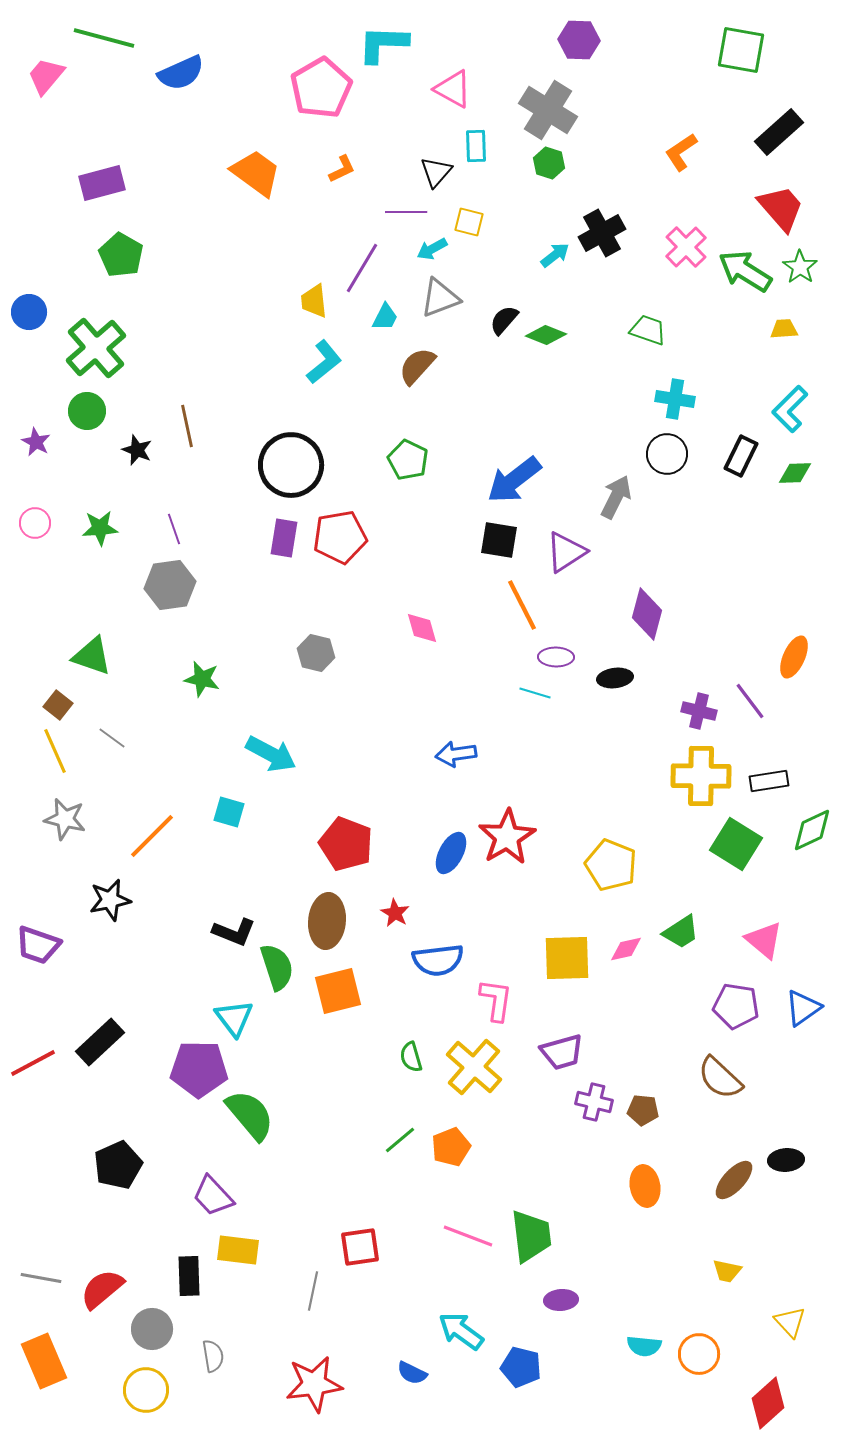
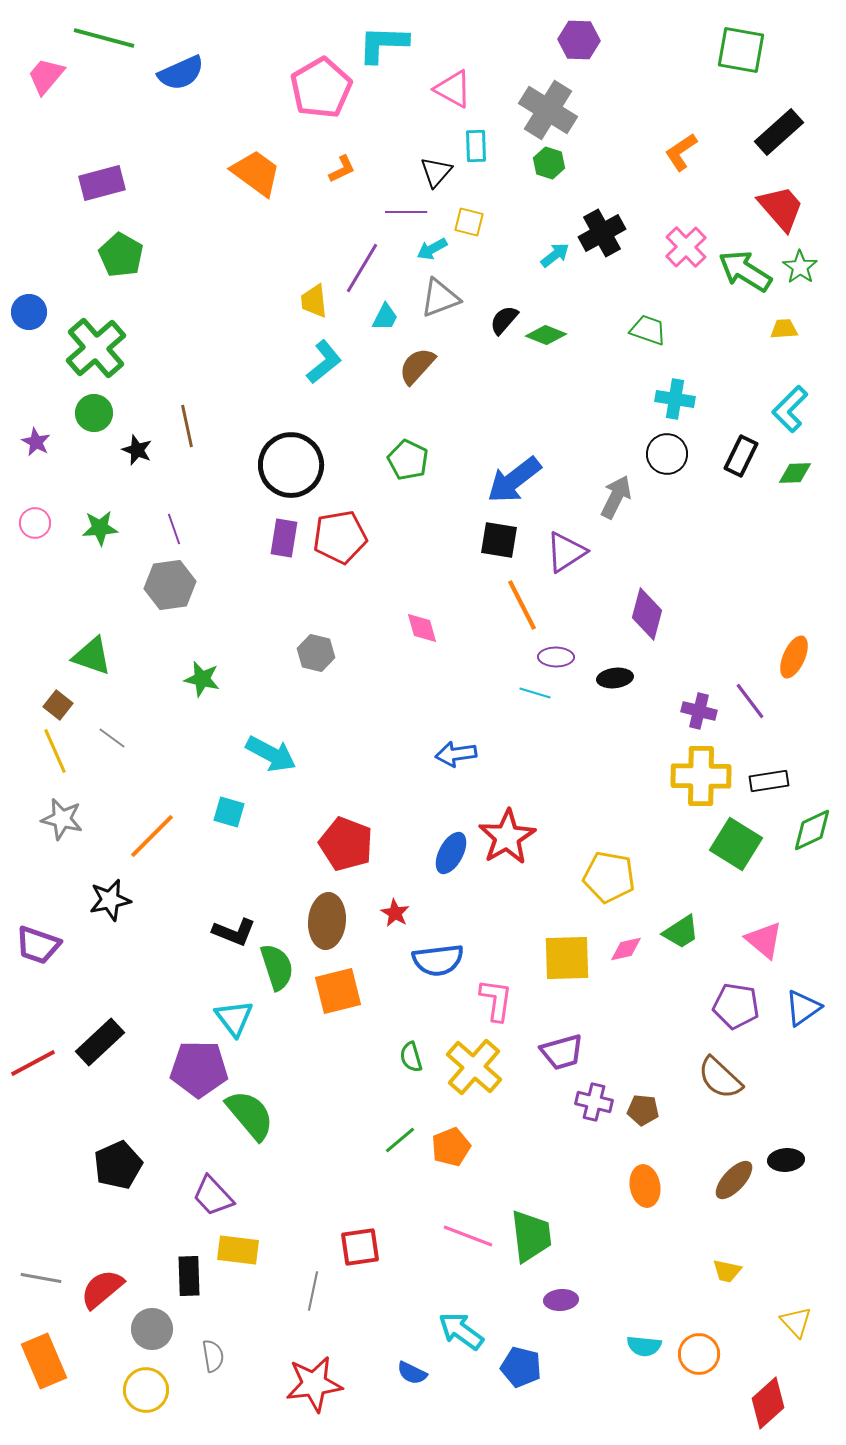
green circle at (87, 411): moved 7 px right, 2 px down
gray star at (65, 819): moved 3 px left
yellow pentagon at (611, 865): moved 2 px left, 12 px down; rotated 12 degrees counterclockwise
yellow triangle at (790, 1322): moved 6 px right
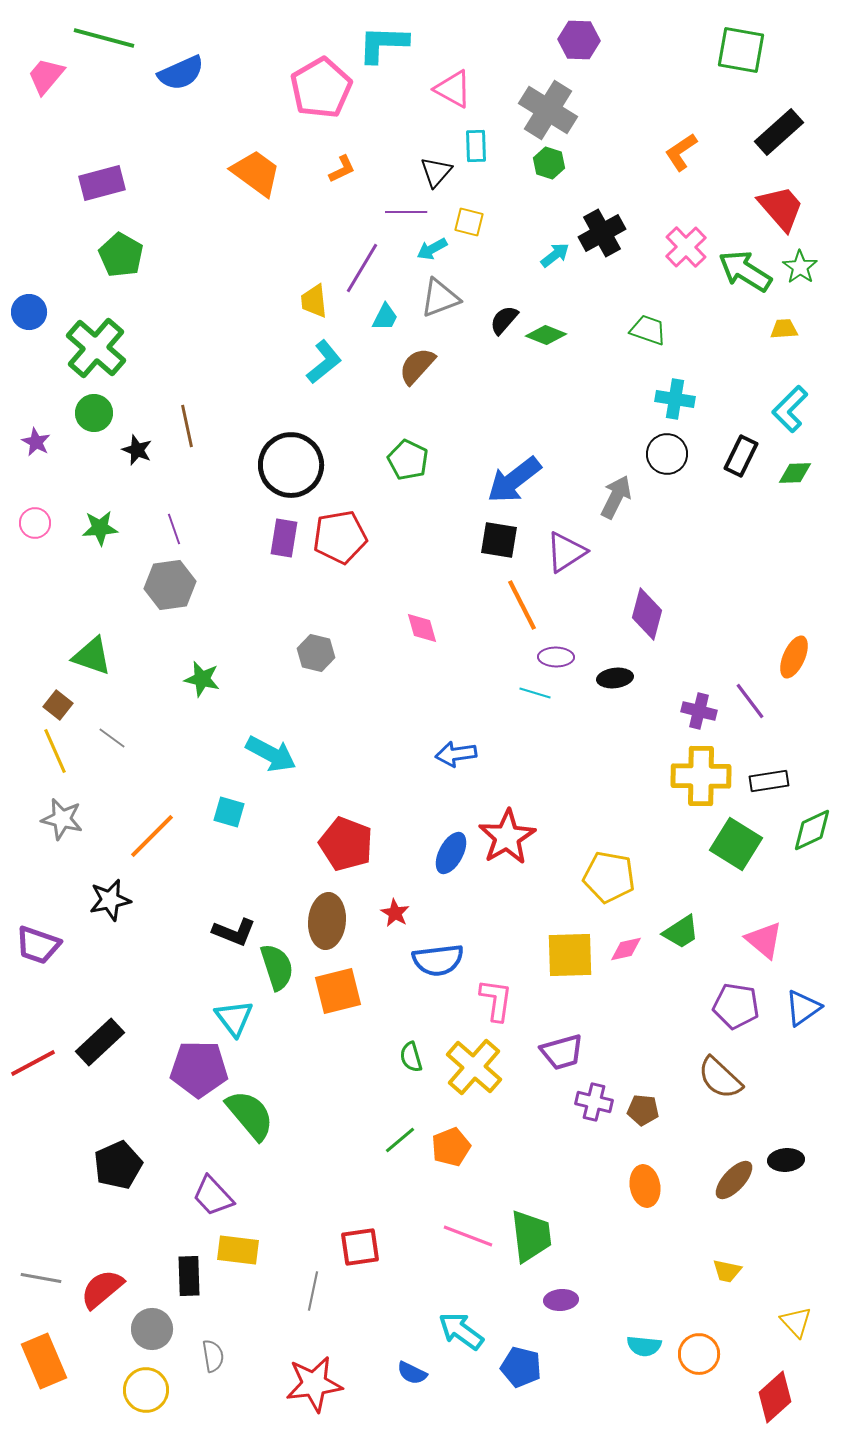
green cross at (96, 348): rotated 8 degrees counterclockwise
yellow square at (567, 958): moved 3 px right, 3 px up
red diamond at (768, 1403): moved 7 px right, 6 px up
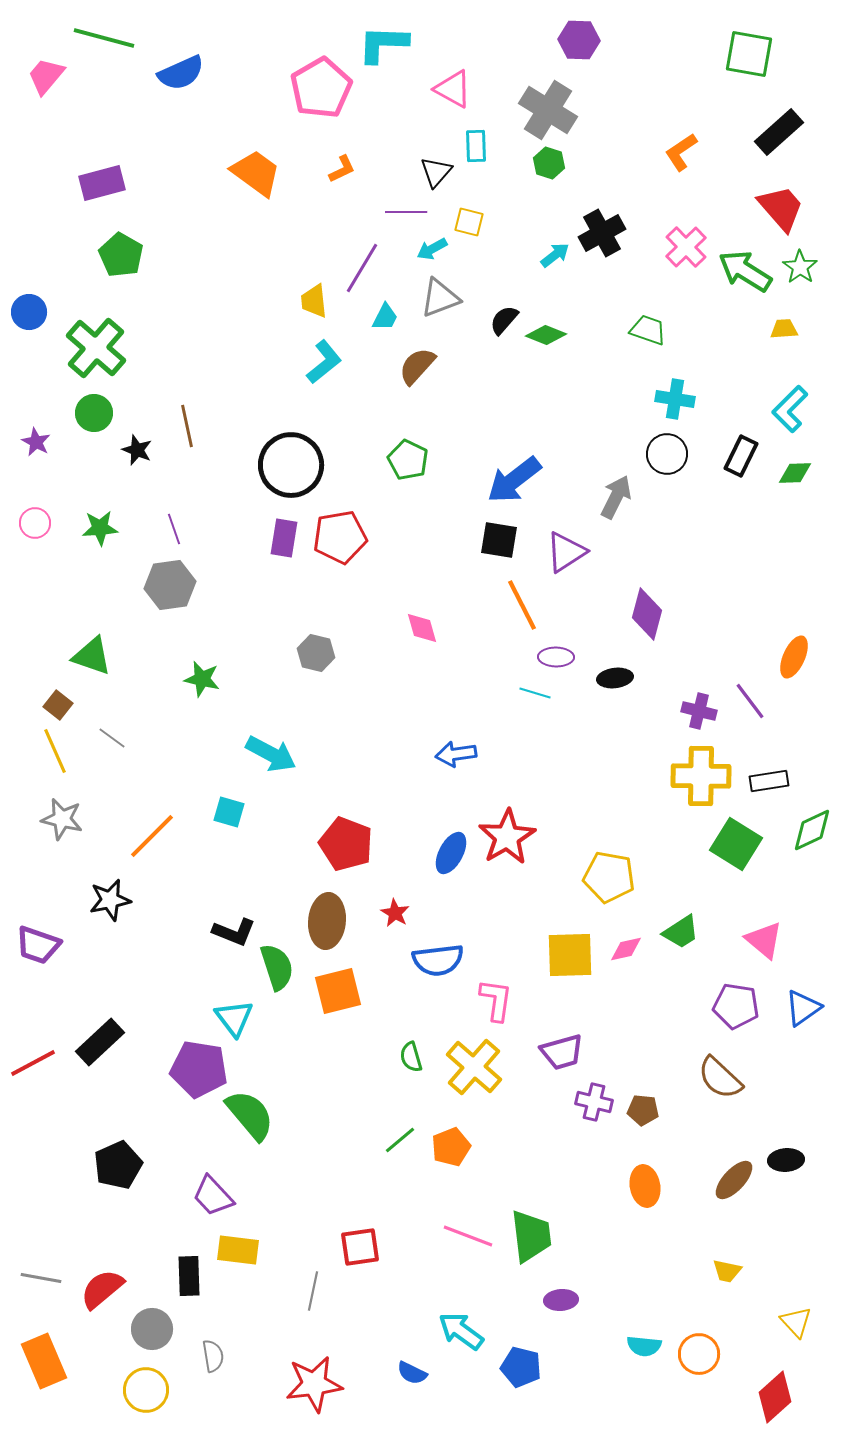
green square at (741, 50): moved 8 px right, 4 px down
purple pentagon at (199, 1069): rotated 8 degrees clockwise
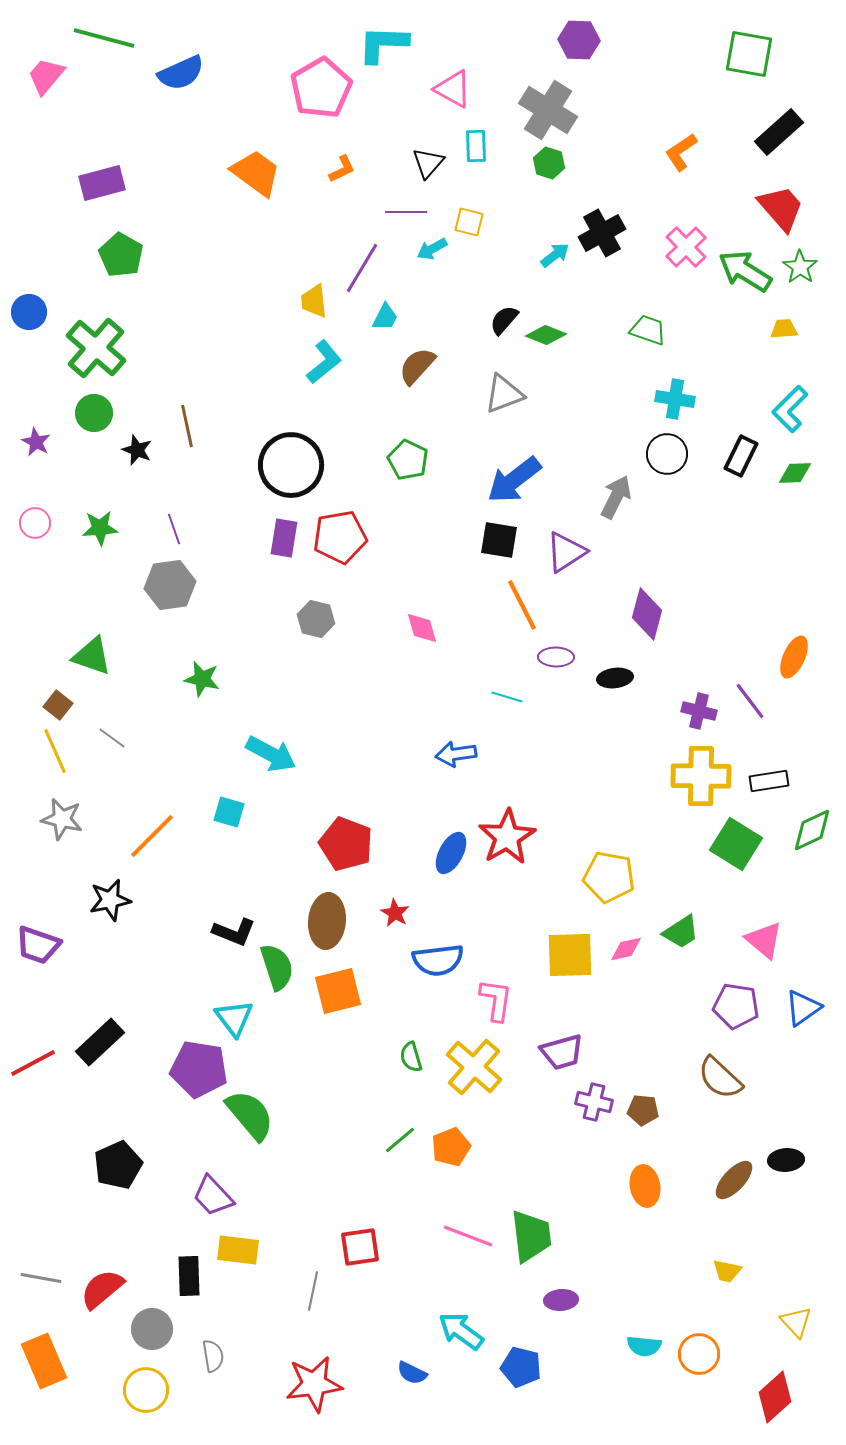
black triangle at (436, 172): moved 8 px left, 9 px up
gray triangle at (440, 298): moved 64 px right, 96 px down
gray hexagon at (316, 653): moved 34 px up
cyan line at (535, 693): moved 28 px left, 4 px down
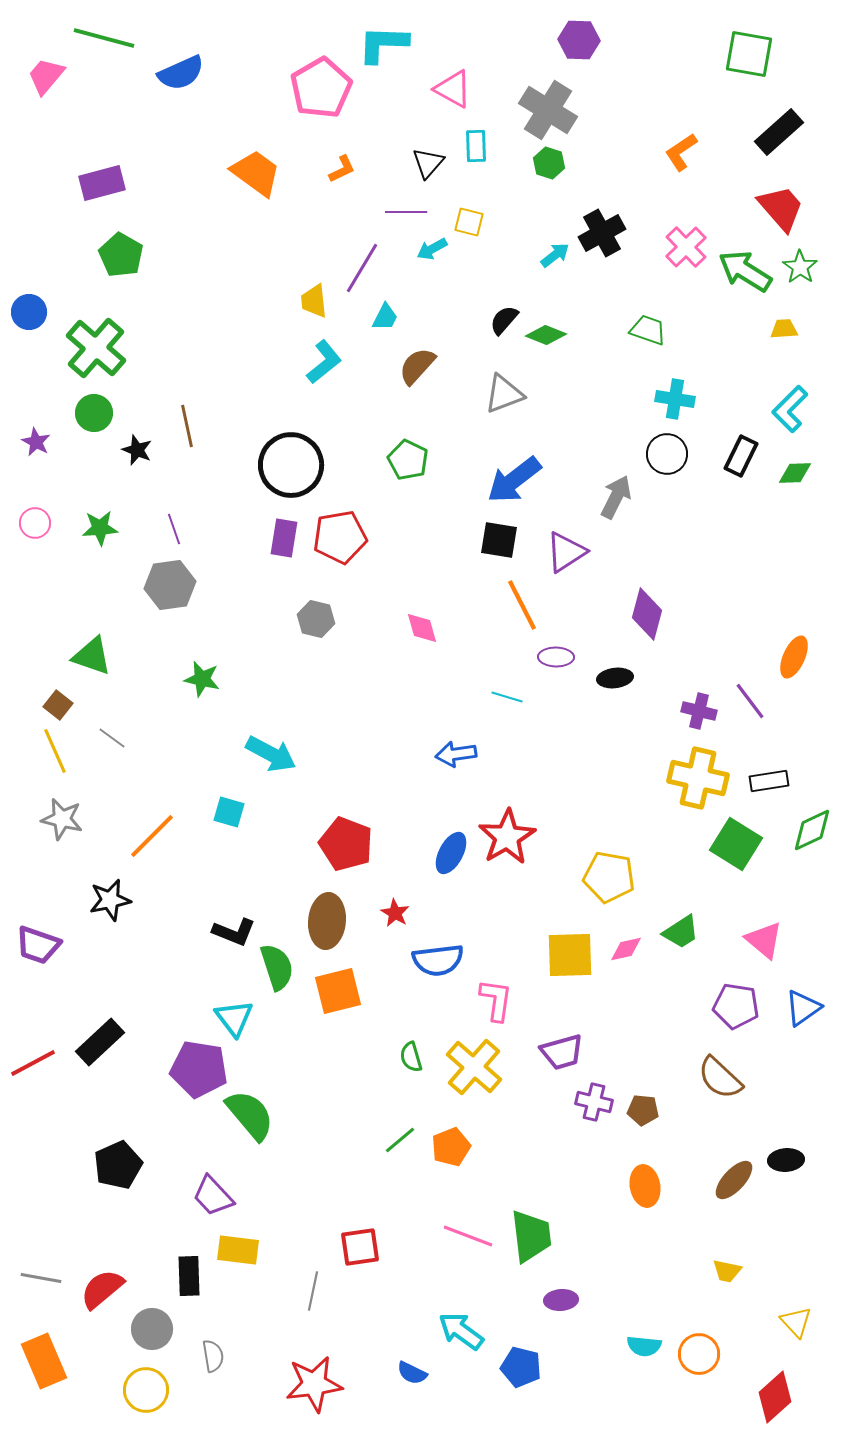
yellow cross at (701, 776): moved 3 px left, 2 px down; rotated 12 degrees clockwise
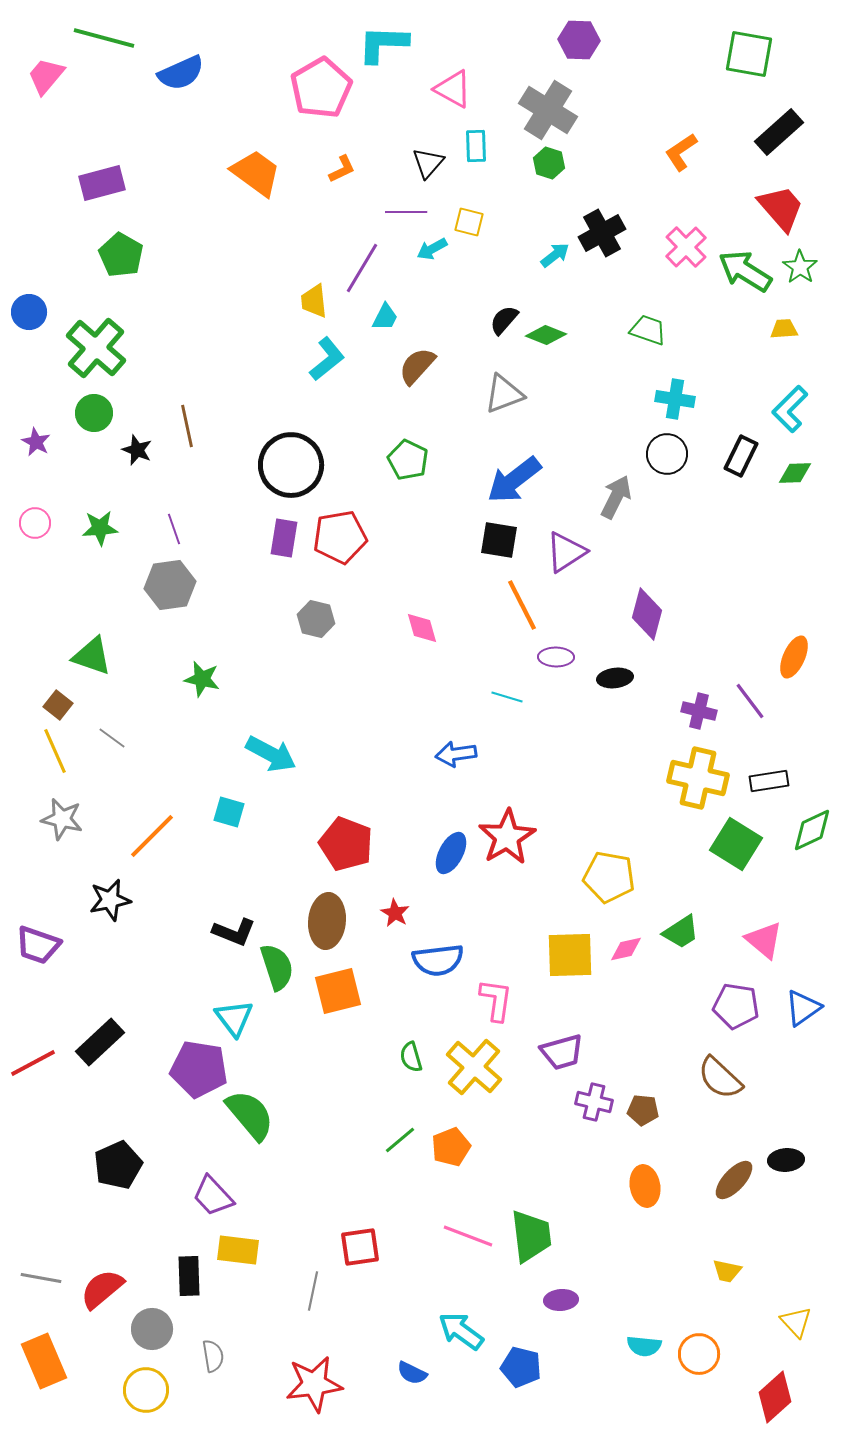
cyan L-shape at (324, 362): moved 3 px right, 3 px up
